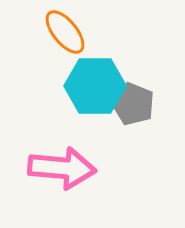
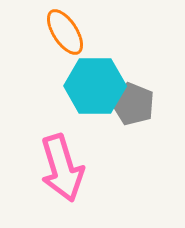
orange ellipse: rotated 6 degrees clockwise
pink arrow: rotated 68 degrees clockwise
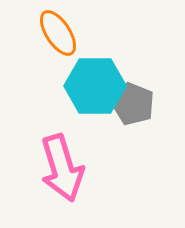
orange ellipse: moved 7 px left, 1 px down
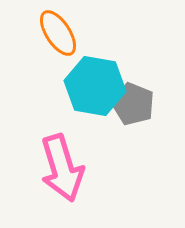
cyan hexagon: rotated 10 degrees clockwise
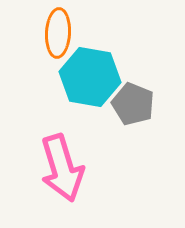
orange ellipse: rotated 36 degrees clockwise
cyan hexagon: moved 5 px left, 9 px up
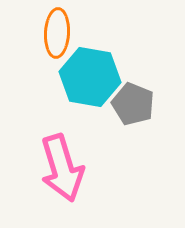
orange ellipse: moved 1 px left
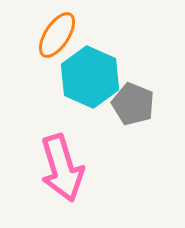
orange ellipse: moved 2 px down; rotated 30 degrees clockwise
cyan hexagon: rotated 14 degrees clockwise
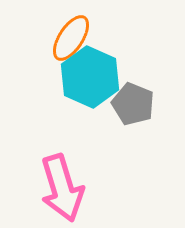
orange ellipse: moved 14 px right, 3 px down
pink arrow: moved 20 px down
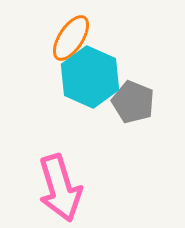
gray pentagon: moved 2 px up
pink arrow: moved 2 px left
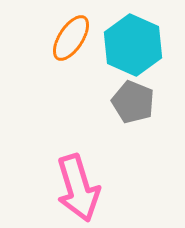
cyan hexagon: moved 43 px right, 32 px up
pink arrow: moved 18 px right
